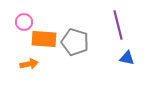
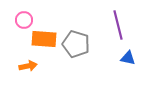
pink circle: moved 2 px up
gray pentagon: moved 1 px right, 2 px down
blue triangle: moved 1 px right
orange arrow: moved 1 px left, 2 px down
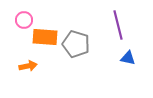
orange rectangle: moved 1 px right, 2 px up
